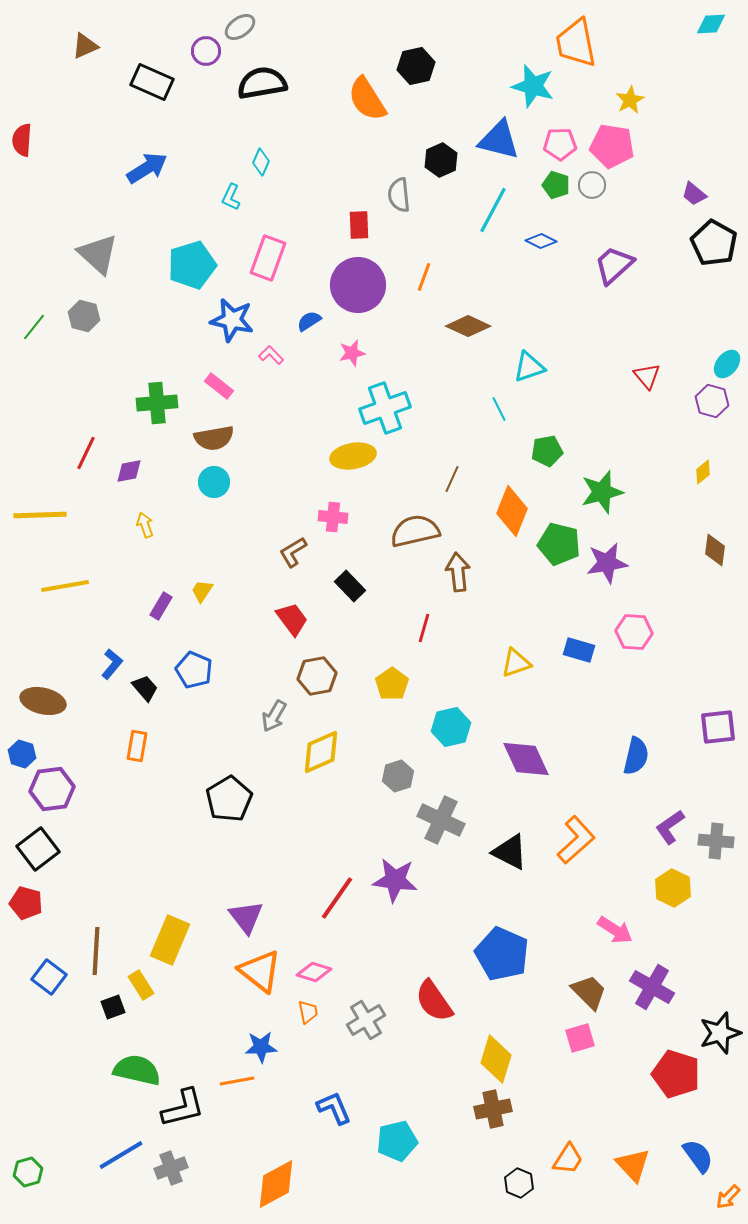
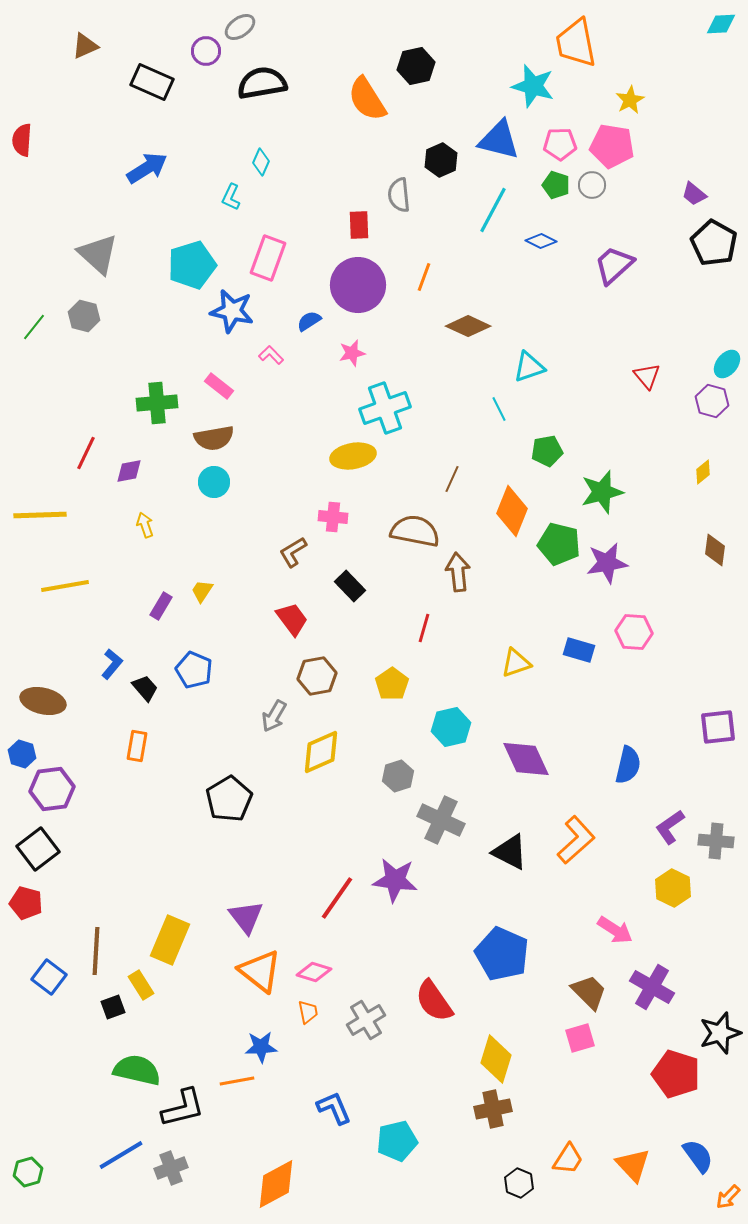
cyan diamond at (711, 24): moved 10 px right
blue star at (232, 320): moved 9 px up
brown semicircle at (415, 531): rotated 24 degrees clockwise
blue semicircle at (636, 756): moved 8 px left, 9 px down
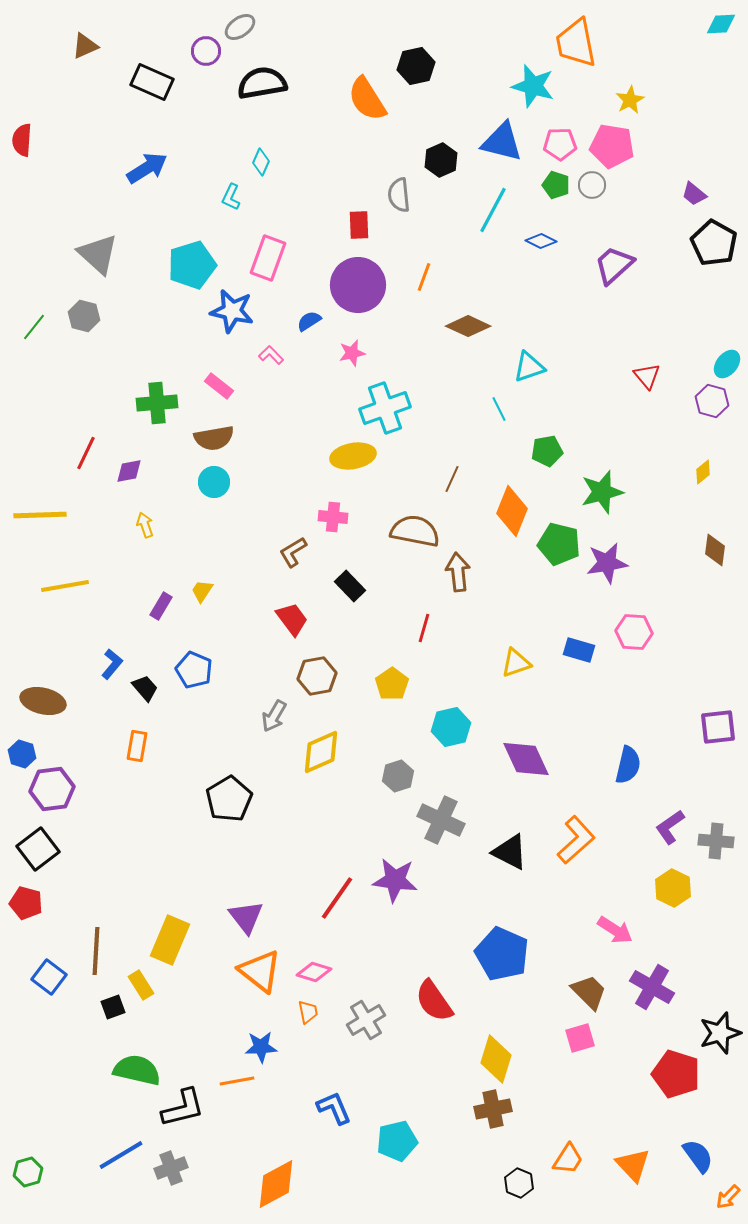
blue triangle at (499, 140): moved 3 px right, 2 px down
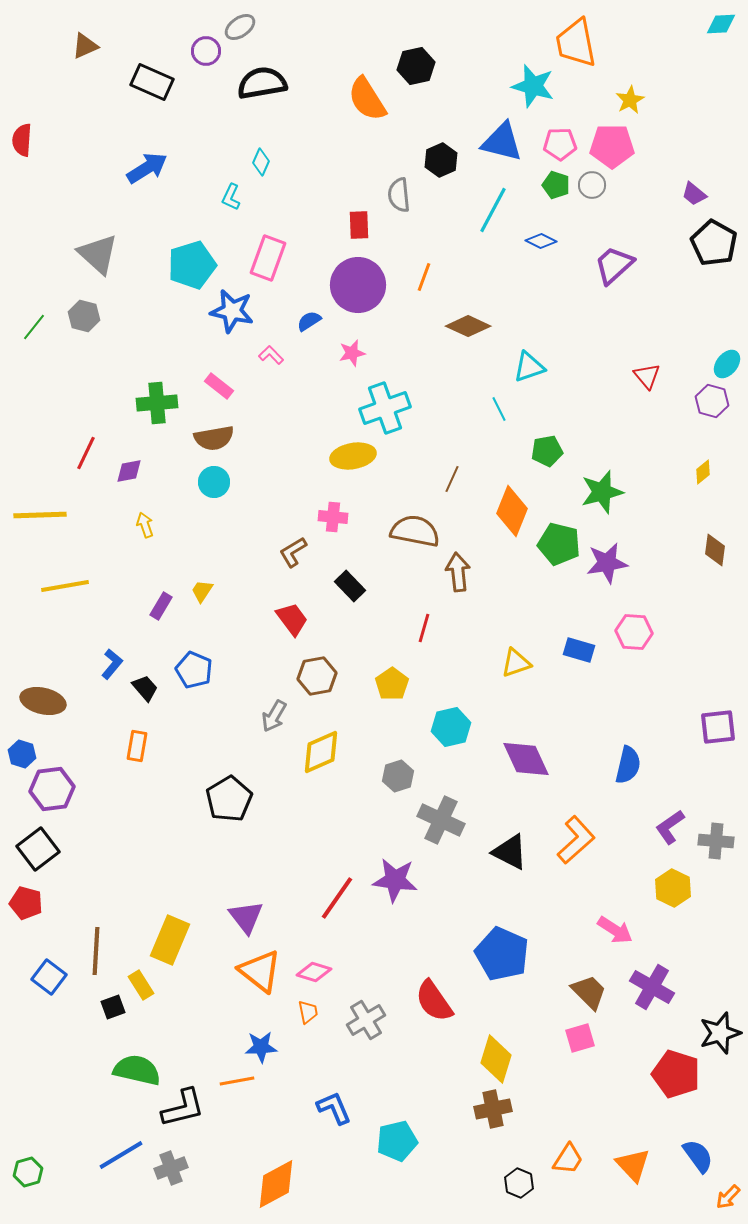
pink pentagon at (612, 146): rotated 9 degrees counterclockwise
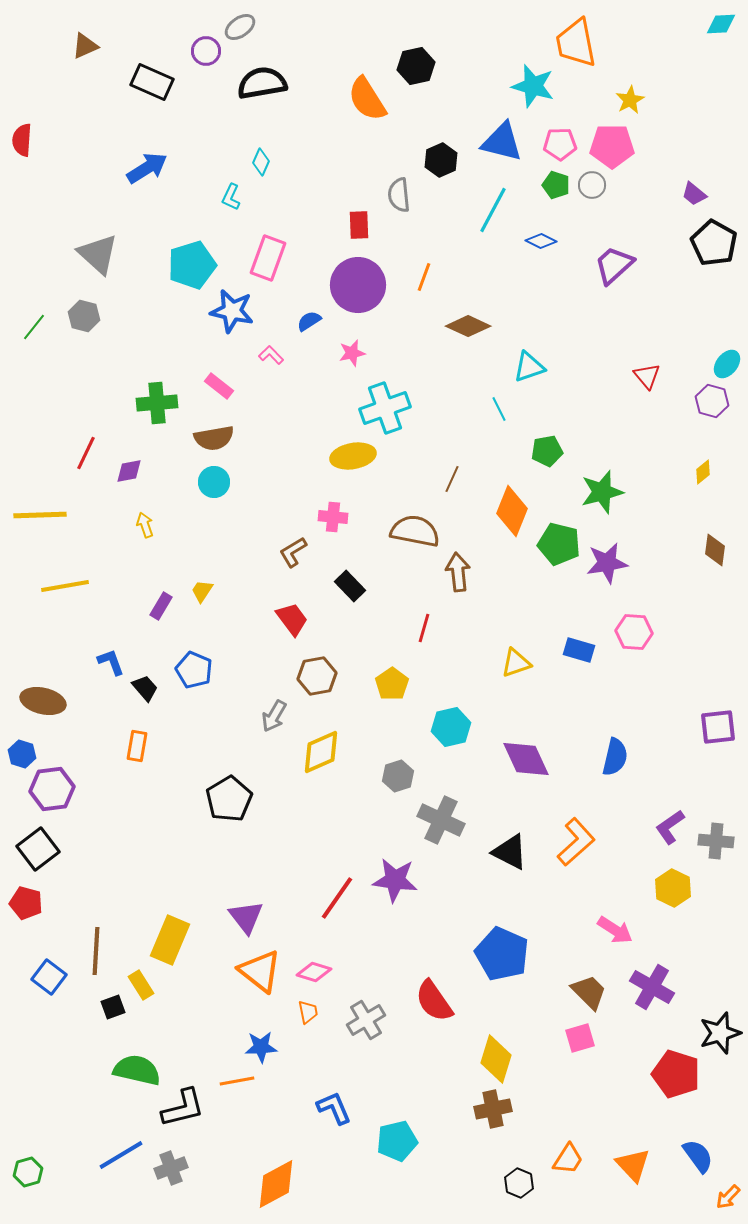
blue L-shape at (112, 664): moved 1 px left, 2 px up; rotated 60 degrees counterclockwise
blue semicircle at (628, 765): moved 13 px left, 8 px up
orange L-shape at (576, 840): moved 2 px down
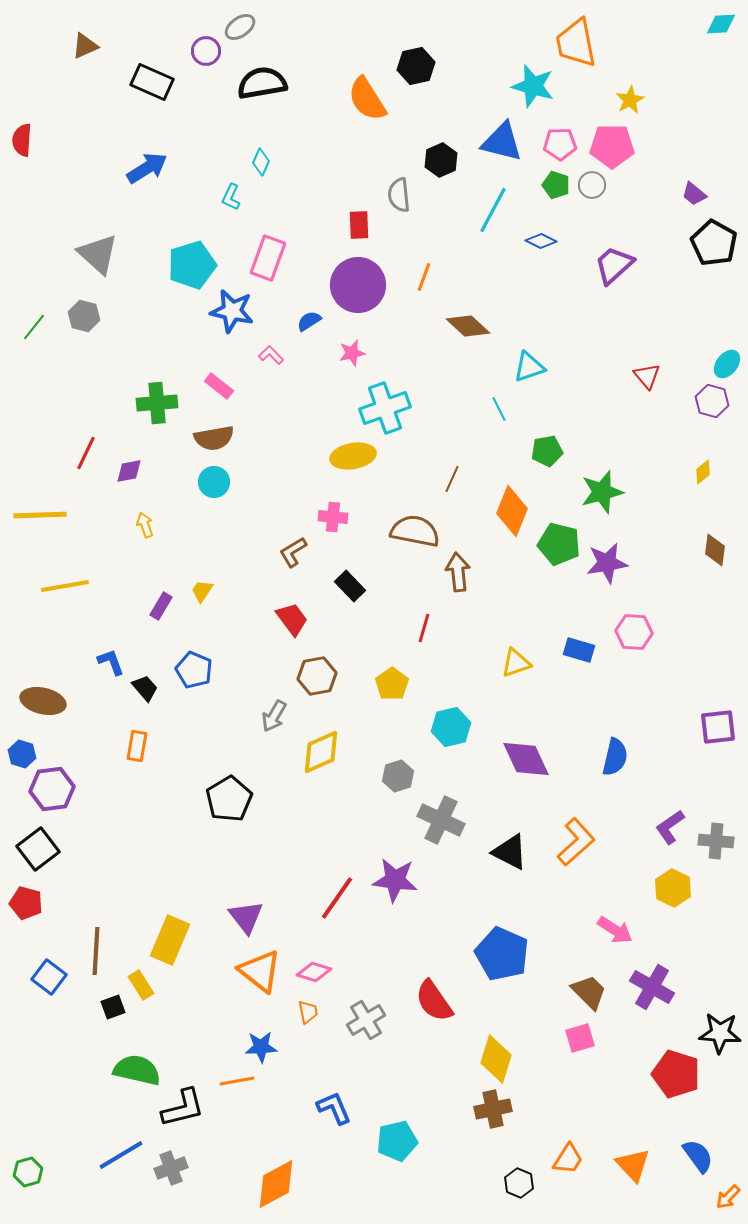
brown diamond at (468, 326): rotated 18 degrees clockwise
black star at (720, 1033): rotated 21 degrees clockwise
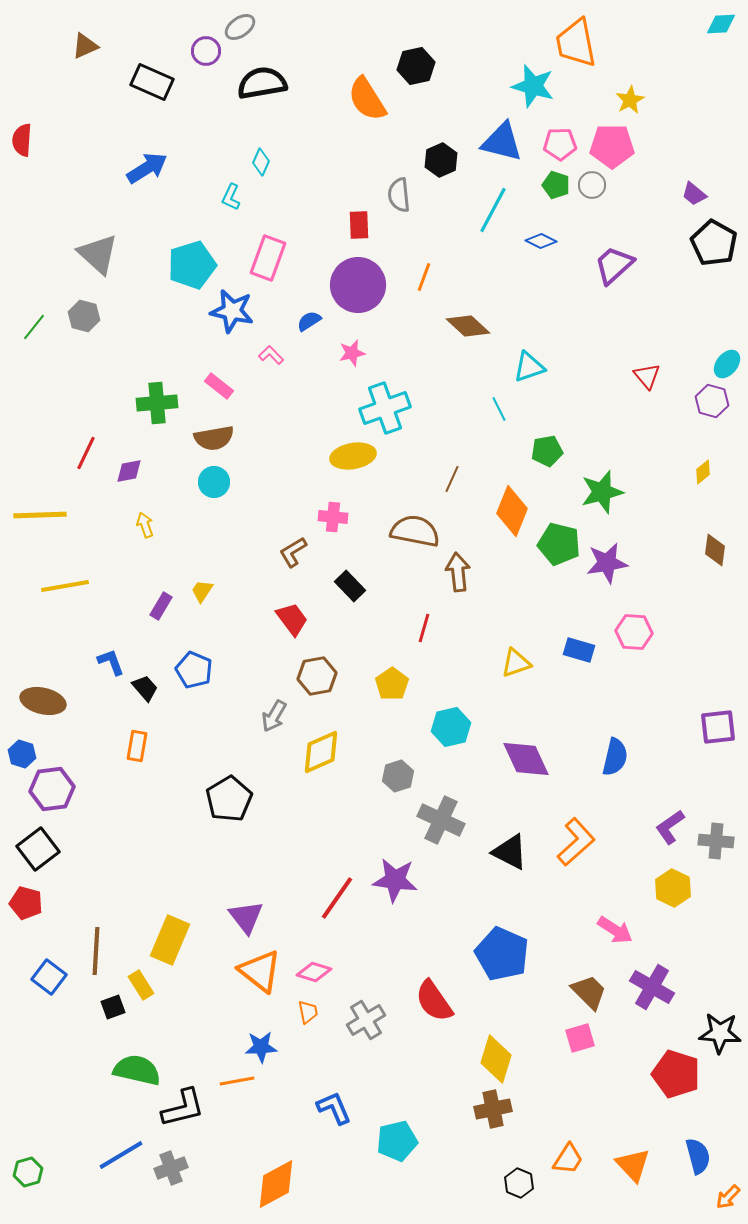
blue semicircle at (698, 1156): rotated 21 degrees clockwise
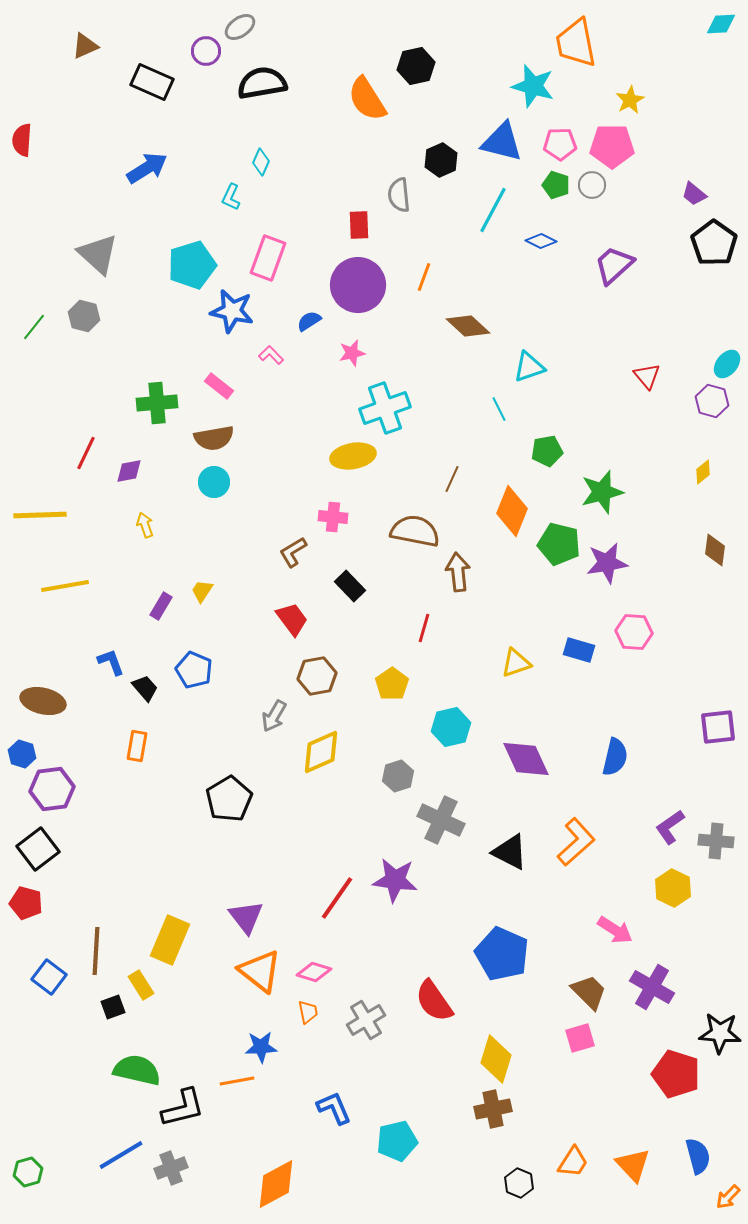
black pentagon at (714, 243): rotated 6 degrees clockwise
orange trapezoid at (568, 1159): moved 5 px right, 3 px down
